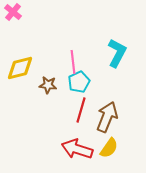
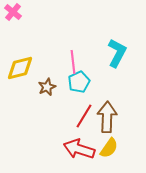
brown star: moved 1 px left, 2 px down; rotated 30 degrees counterclockwise
red line: moved 3 px right, 6 px down; rotated 15 degrees clockwise
brown arrow: rotated 20 degrees counterclockwise
red arrow: moved 2 px right
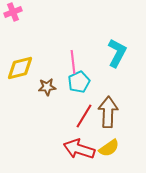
pink cross: rotated 30 degrees clockwise
brown star: rotated 18 degrees clockwise
brown arrow: moved 1 px right, 5 px up
yellow semicircle: rotated 20 degrees clockwise
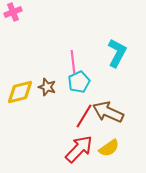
yellow diamond: moved 24 px down
brown star: rotated 24 degrees clockwise
brown arrow: rotated 68 degrees counterclockwise
red arrow: rotated 116 degrees clockwise
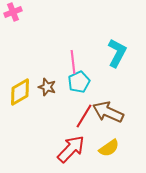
yellow diamond: rotated 16 degrees counterclockwise
red arrow: moved 8 px left
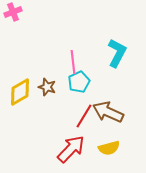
yellow semicircle: rotated 20 degrees clockwise
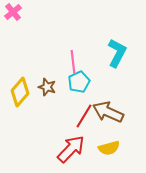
pink cross: rotated 18 degrees counterclockwise
yellow diamond: rotated 20 degrees counterclockwise
